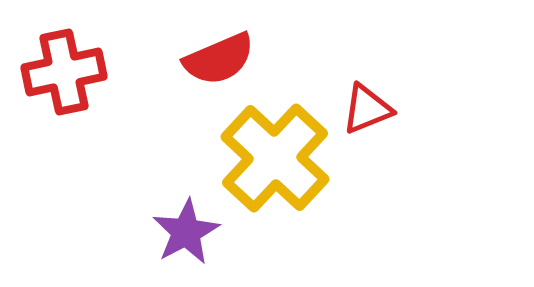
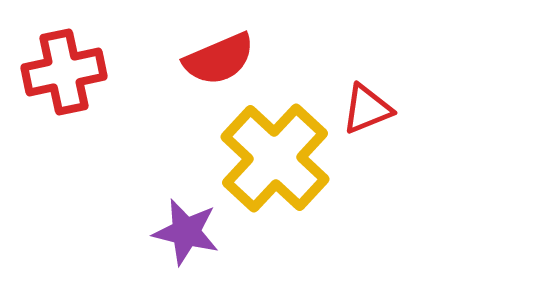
purple star: rotated 30 degrees counterclockwise
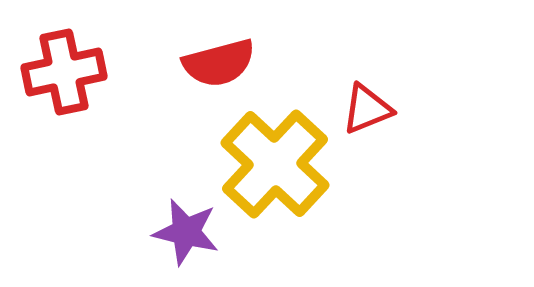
red semicircle: moved 4 px down; rotated 8 degrees clockwise
yellow cross: moved 6 px down
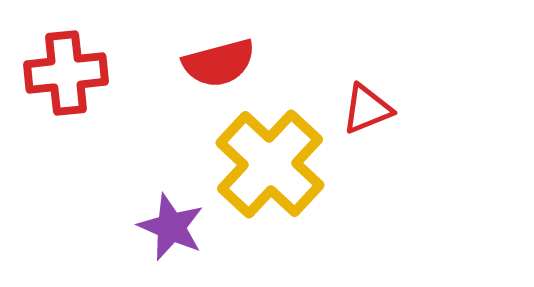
red cross: moved 2 px right, 1 px down; rotated 6 degrees clockwise
yellow cross: moved 5 px left
purple star: moved 15 px left, 5 px up; rotated 10 degrees clockwise
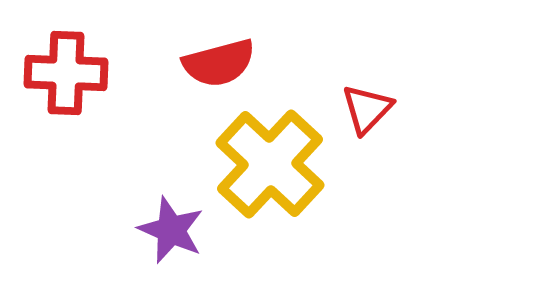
red cross: rotated 8 degrees clockwise
red triangle: rotated 24 degrees counterclockwise
purple star: moved 3 px down
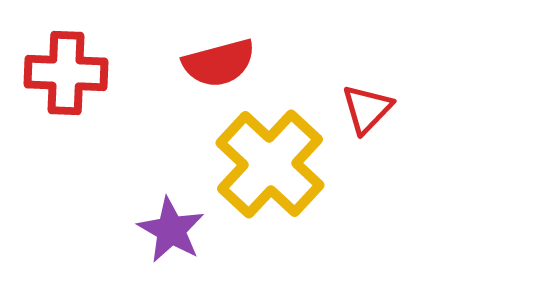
purple star: rotated 6 degrees clockwise
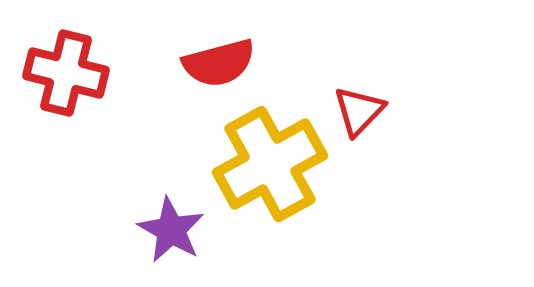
red cross: rotated 12 degrees clockwise
red triangle: moved 8 px left, 2 px down
yellow cross: rotated 18 degrees clockwise
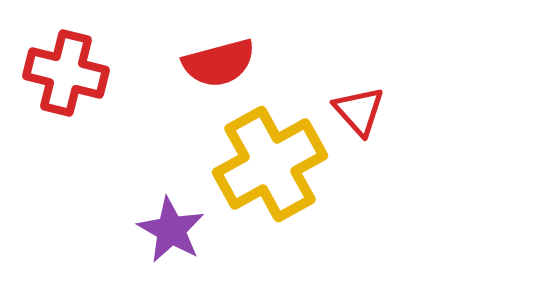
red triangle: rotated 26 degrees counterclockwise
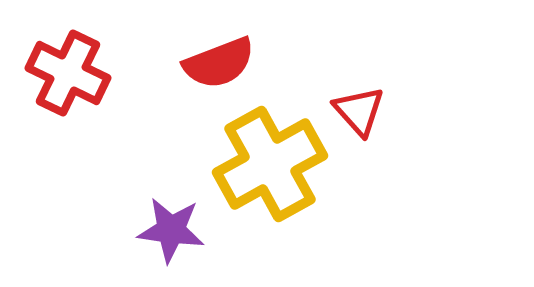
red semicircle: rotated 6 degrees counterclockwise
red cross: moved 2 px right; rotated 12 degrees clockwise
purple star: rotated 22 degrees counterclockwise
